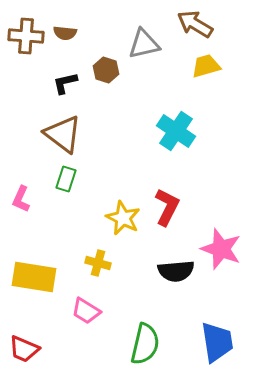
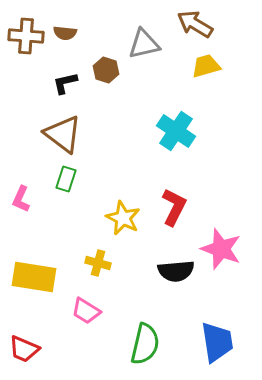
red L-shape: moved 7 px right
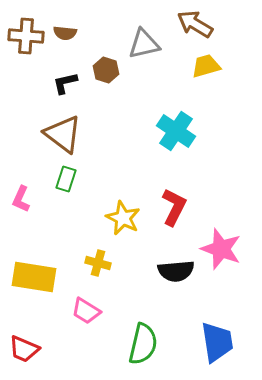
green semicircle: moved 2 px left
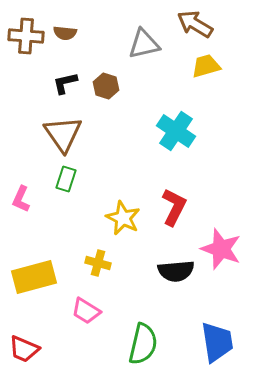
brown hexagon: moved 16 px down
brown triangle: rotated 18 degrees clockwise
yellow rectangle: rotated 24 degrees counterclockwise
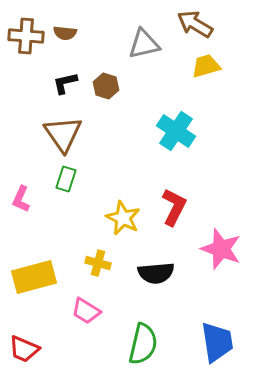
black semicircle: moved 20 px left, 2 px down
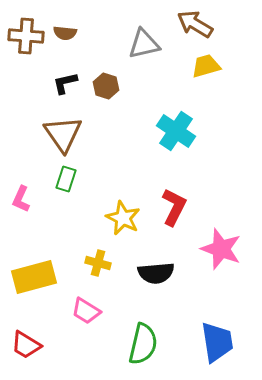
red trapezoid: moved 2 px right, 4 px up; rotated 8 degrees clockwise
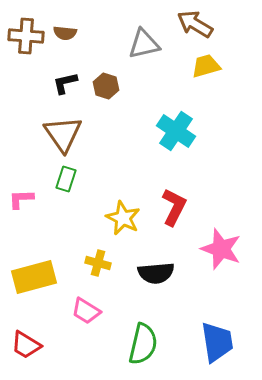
pink L-shape: rotated 64 degrees clockwise
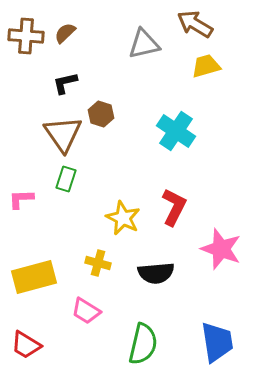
brown semicircle: rotated 130 degrees clockwise
brown hexagon: moved 5 px left, 28 px down
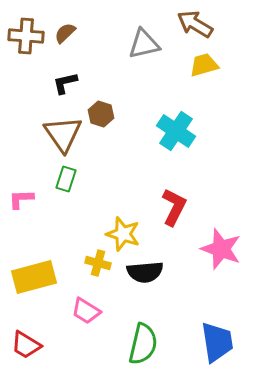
yellow trapezoid: moved 2 px left, 1 px up
yellow star: moved 16 px down; rotated 8 degrees counterclockwise
black semicircle: moved 11 px left, 1 px up
